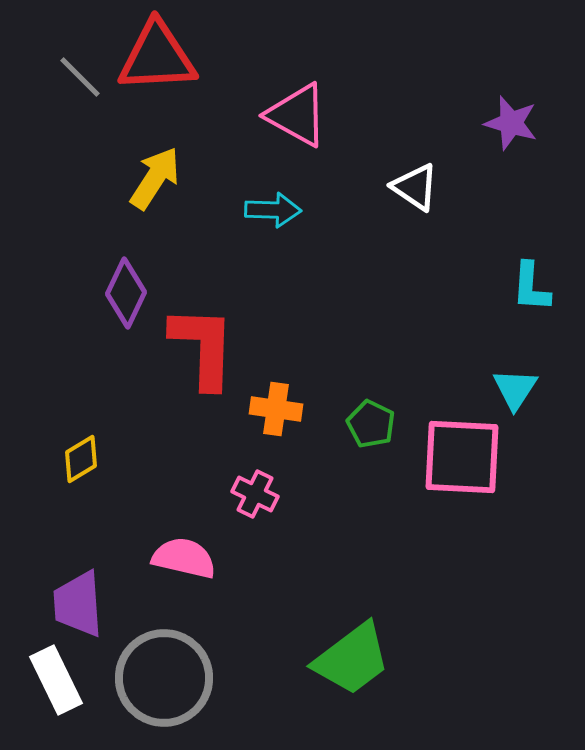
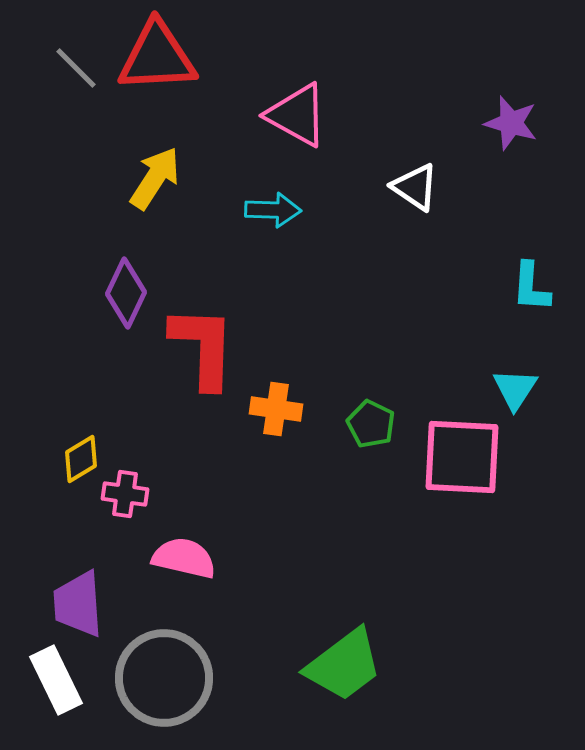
gray line: moved 4 px left, 9 px up
pink cross: moved 130 px left; rotated 18 degrees counterclockwise
green trapezoid: moved 8 px left, 6 px down
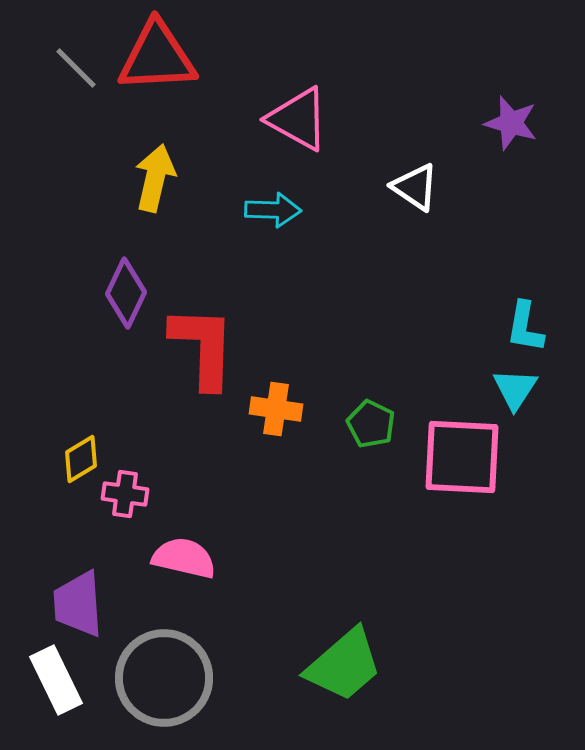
pink triangle: moved 1 px right, 4 px down
yellow arrow: rotated 20 degrees counterclockwise
cyan L-shape: moved 6 px left, 40 px down; rotated 6 degrees clockwise
green trapezoid: rotated 4 degrees counterclockwise
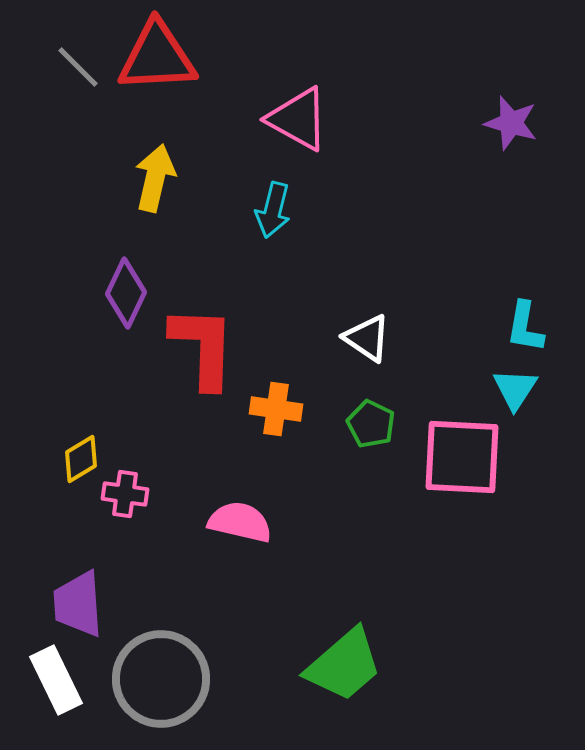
gray line: moved 2 px right, 1 px up
white triangle: moved 48 px left, 151 px down
cyan arrow: rotated 102 degrees clockwise
pink semicircle: moved 56 px right, 36 px up
gray circle: moved 3 px left, 1 px down
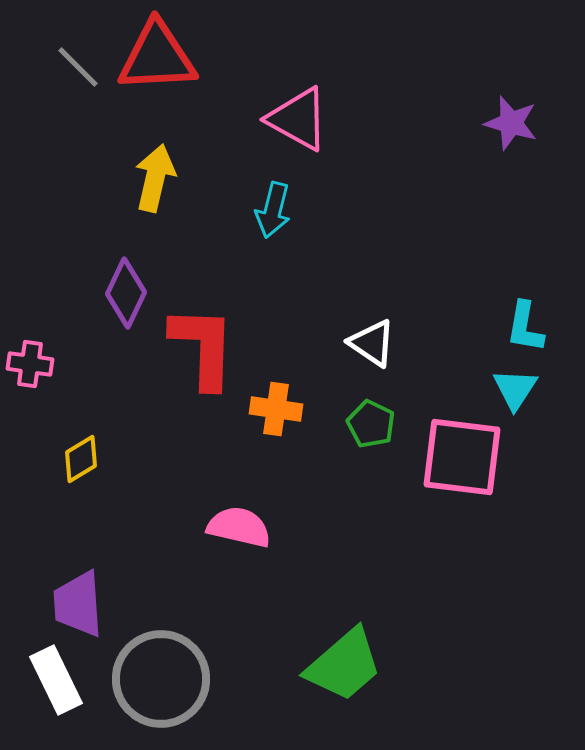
white triangle: moved 5 px right, 5 px down
pink square: rotated 4 degrees clockwise
pink cross: moved 95 px left, 130 px up
pink semicircle: moved 1 px left, 5 px down
